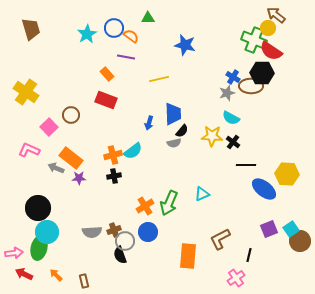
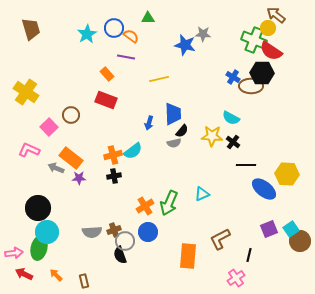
gray star at (227, 93): moved 24 px left, 59 px up; rotated 21 degrees clockwise
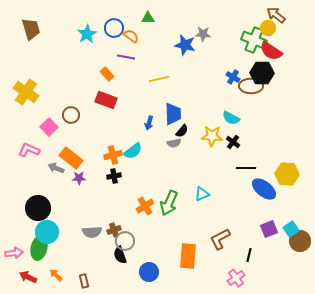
black line at (246, 165): moved 3 px down
blue circle at (148, 232): moved 1 px right, 40 px down
red arrow at (24, 274): moved 4 px right, 3 px down
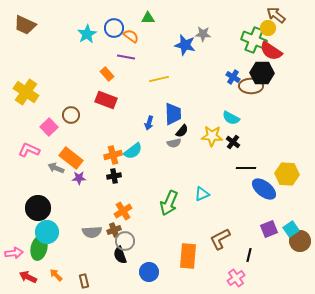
brown trapezoid at (31, 29): moved 6 px left, 4 px up; rotated 130 degrees clockwise
orange cross at (145, 206): moved 22 px left, 5 px down
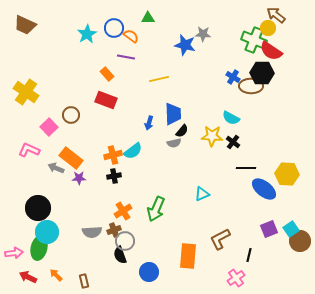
green arrow at (169, 203): moved 13 px left, 6 px down
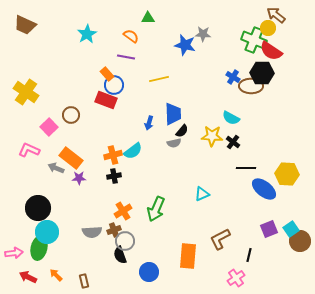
blue circle at (114, 28): moved 57 px down
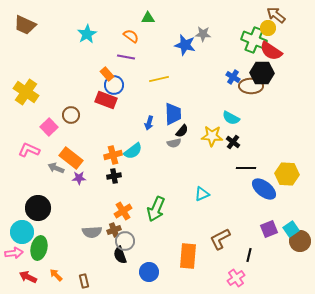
cyan circle at (47, 232): moved 25 px left
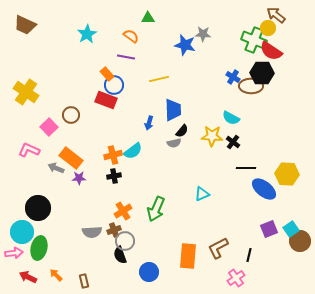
blue trapezoid at (173, 114): moved 4 px up
brown L-shape at (220, 239): moved 2 px left, 9 px down
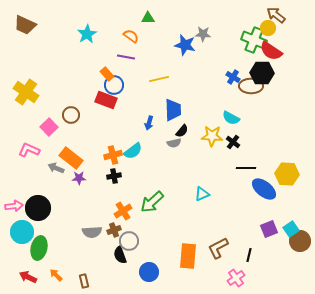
green arrow at (156, 209): moved 4 px left, 7 px up; rotated 25 degrees clockwise
gray circle at (125, 241): moved 4 px right
pink arrow at (14, 253): moved 47 px up
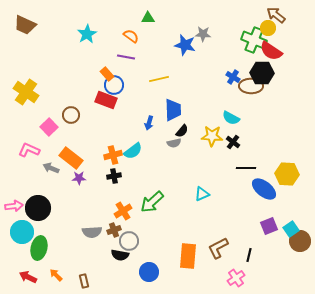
gray arrow at (56, 168): moved 5 px left
purple square at (269, 229): moved 3 px up
black semicircle at (120, 255): rotated 60 degrees counterclockwise
